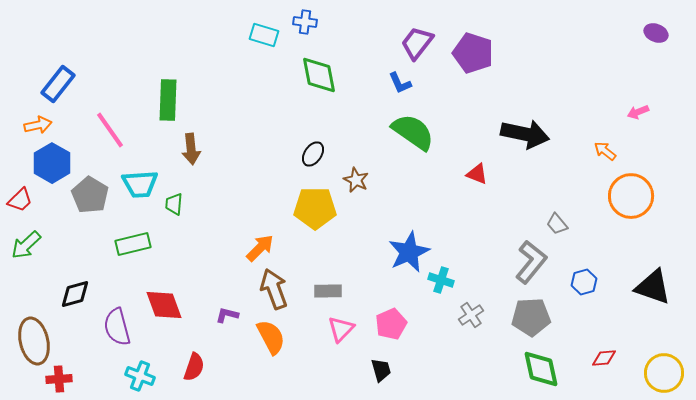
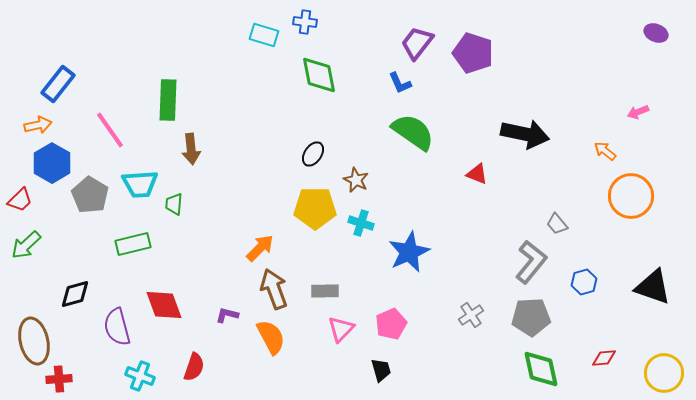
cyan cross at (441, 280): moved 80 px left, 57 px up
gray rectangle at (328, 291): moved 3 px left
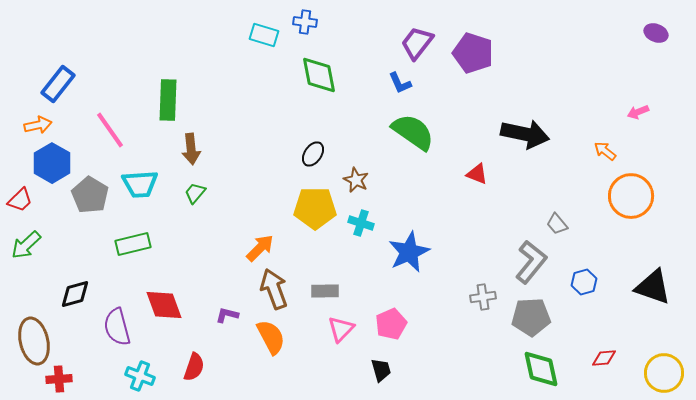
green trapezoid at (174, 204): moved 21 px right, 11 px up; rotated 35 degrees clockwise
gray cross at (471, 315): moved 12 px right, 18 px up; rotated 25 degrees clockwise
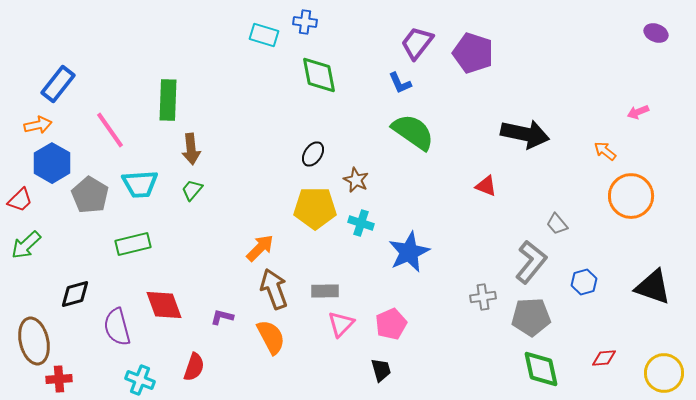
red triangle at (477, 174): moved 9 px right, 12 px down
green trapezoid at (195, 193): moved 3 px left, 3 px up
purple L-shape at (227, 315): moved 5 px left, 2 px down
pink triangle at (341, 329): moved 5 px up
cyan cross at (140, 376): moved 4 px down
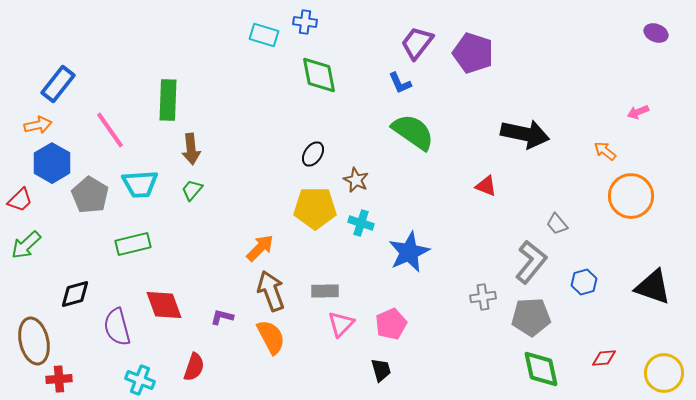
brown arrow at (274, 289): moved 3 px left, 2 px down
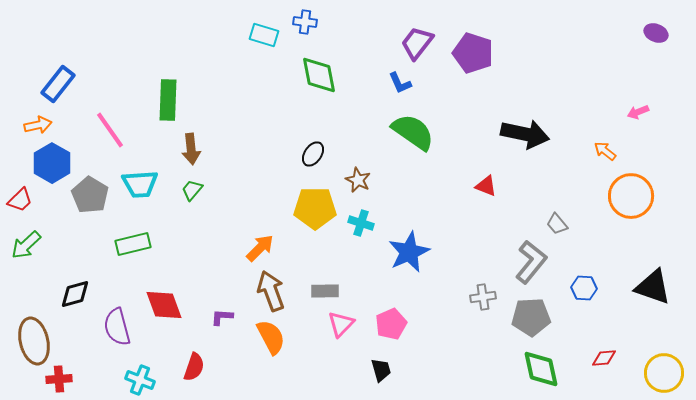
brown star at (356, 180): moved 2 px right
blue hexagon at (584, 282): moved 6 px down; rotated 20 degrees clockwise
purple L-shape at (222, 317): rotated 10 degrees counterclockwise
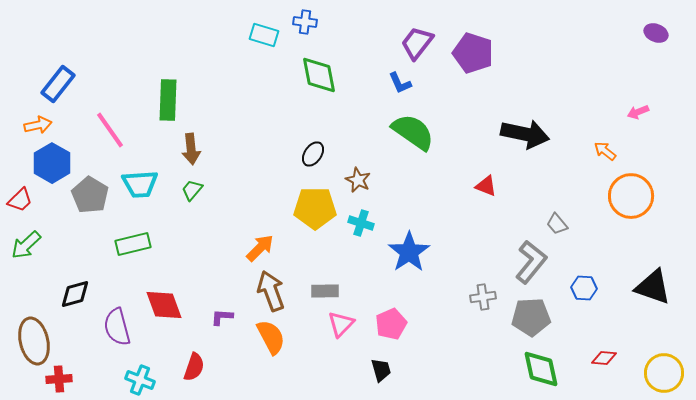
blue star at (409, 252): rotated 9 degrees counterclockwise
red diamond at (604, 358): rotated 10 degrees clockwise
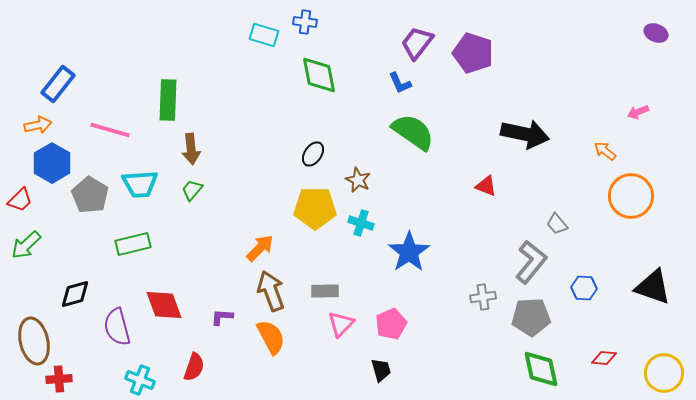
pink line at (110, 130): rotated 39 degrees counterclockwise
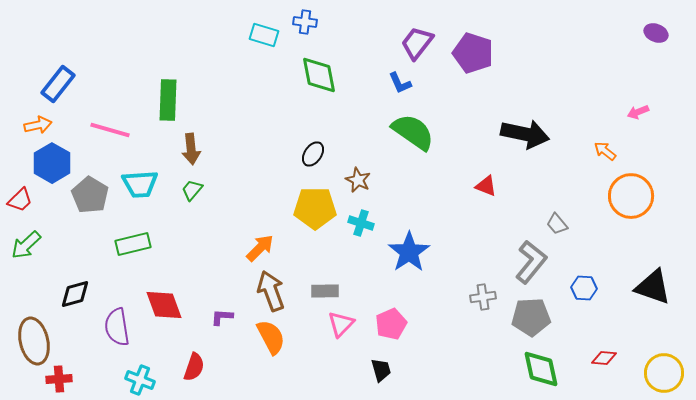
purple semicircle at (117, 327): rotated 6 degrees clockwise
